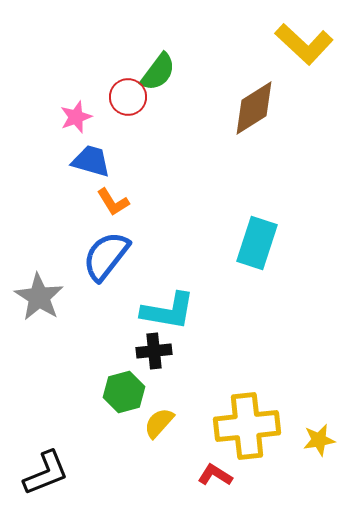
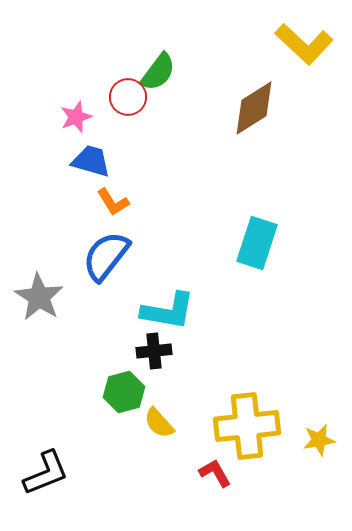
yellow semicircle: rotated 84 degrees counterclockwise
red L-shape: moved 2 px up; rotated 28 degrees clockwise
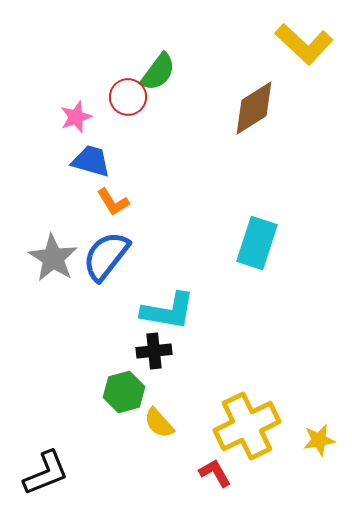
gray star: moved 14 px right, 39 px up
yellow cross: rotated 20 degrees counterclockwise
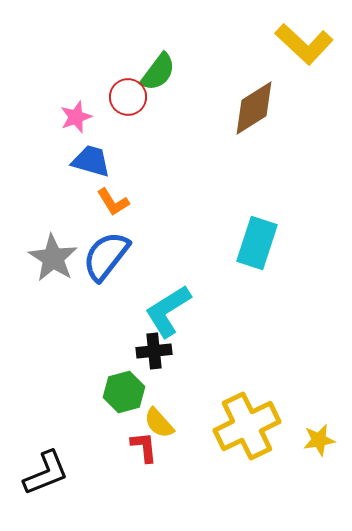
cyan L-shape: rotated 138 degrees clockwise
red L-shape: moved 71 px left, 26 px up; rotated 24 degrees clockwise
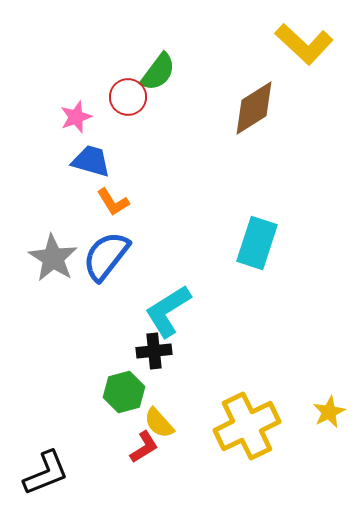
yellow star: moved 10 px right, 28 px up; rotated 16 degrees counterclockwise
red L-shape: rotated 64 degrees clockwise
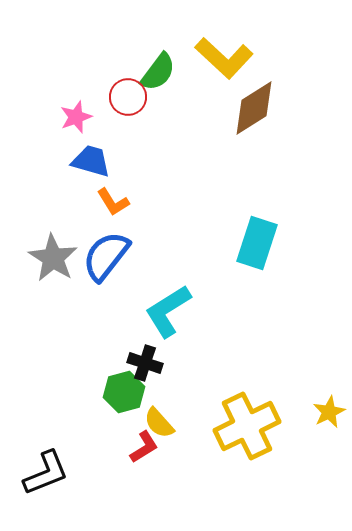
yellow L-shape: moved 80 px left, 14 px down
black cross: moved 9 px left, 12 px down; rotated 24 degrees clockwise
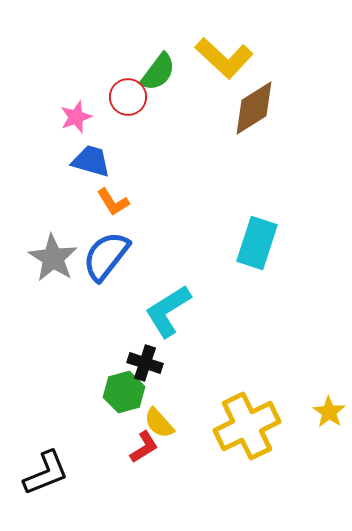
yellow star: rotated 12 degrees counterclockwise
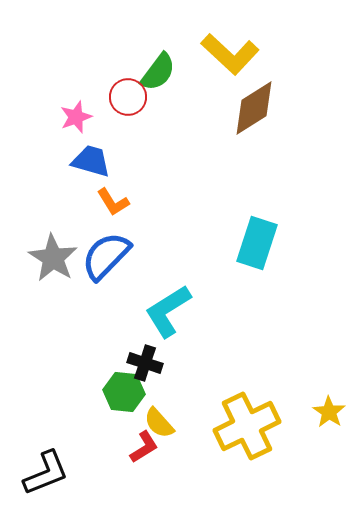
yellow L-shape: moved 6 px right, 4 px up
blue semicircle: rotated 6 degrees clockwise
green hexagon: rotated 21 degrees clockwise
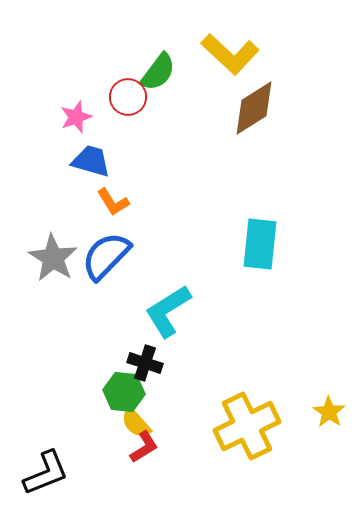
cyan rectangle: moved 3 px right, 1 px down; rotated 12 degrees counterclockwise
yellow semicircle: moved 23 px left
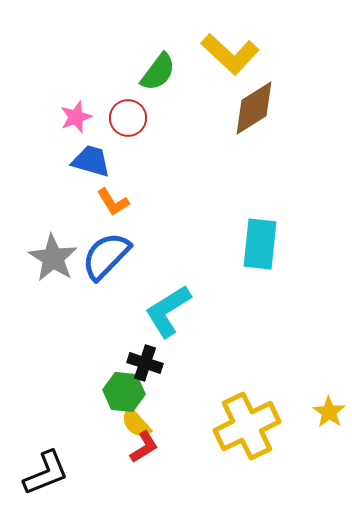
red circle: moved 21 px down
